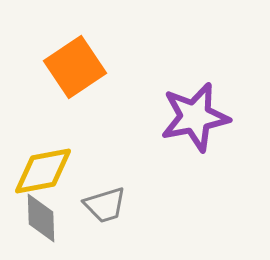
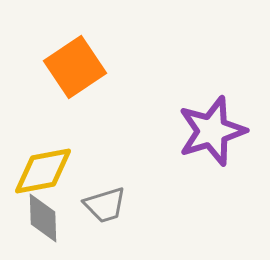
purple star: moved 17 px right, 14 px down; rotated 6 degrees counterclockwise
gray diamond: moved 2 px right
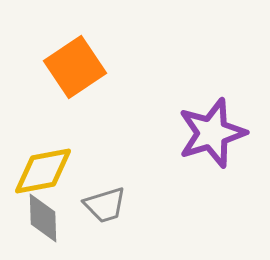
purple star: moved 2 px down
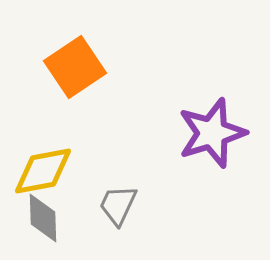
gray trapezoid: moved 13 px right; rotated 132 degrees clockwise
